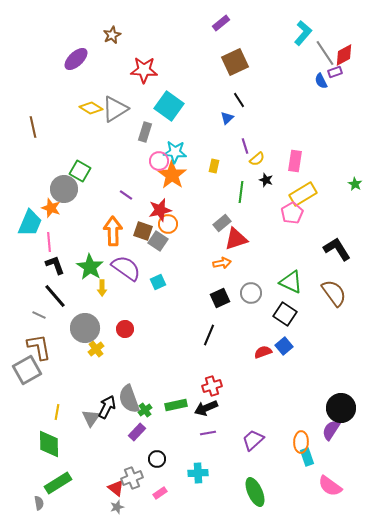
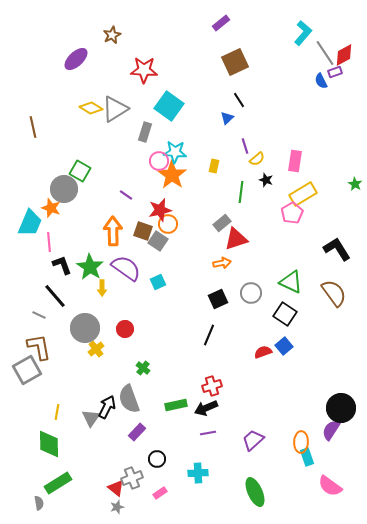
black L-shape at (55, 265): moved 7 px right
black square at (220, 298): moved 2 px left, 1 px down
green cross at (145, 410): moved 2 px left, 42 px up; rotated 16 degrees counterclockwise
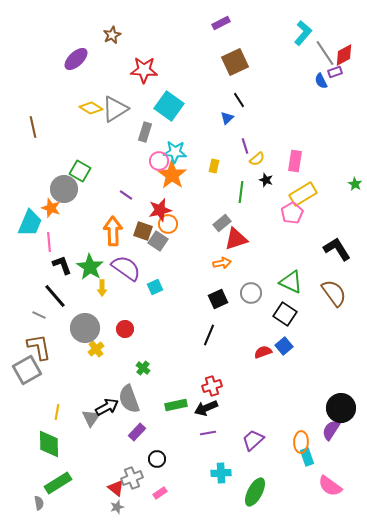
purple rectangle at (221, 23): rotated 12 degrees clockwise
cyan square at (158, 282): moved 3 px left, 5 px down
black arrow at (107, 407): rotated 35 degrees clockwise
cyan cross at (198, 473): moved 23 px right
green ellipse at (255, 492): rotated 52 degrees clockwise
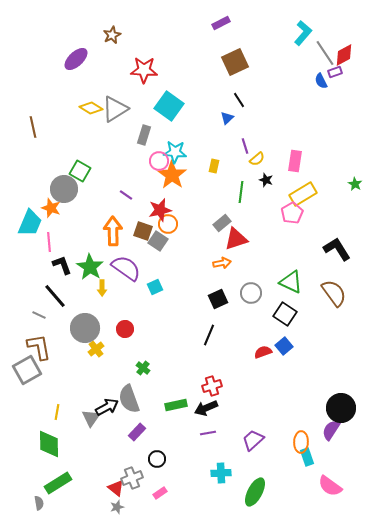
gray rectangle at (145, 132): moved 1 px left, 3 px down
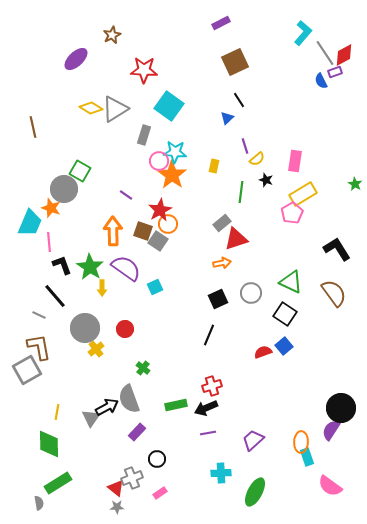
red star at (160, 210): rotated 15 degrees counterclockwise
gray star at (117, 507): rotated 16 degrees clockwise
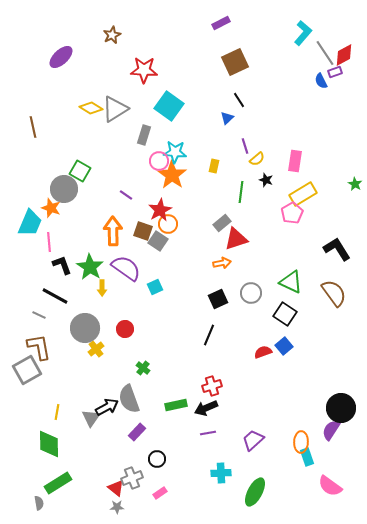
purple ellipse at (76, 59): moved 15 px left, 2 px up
black line at (55, 296): rotated 20 degrees counterclockwise
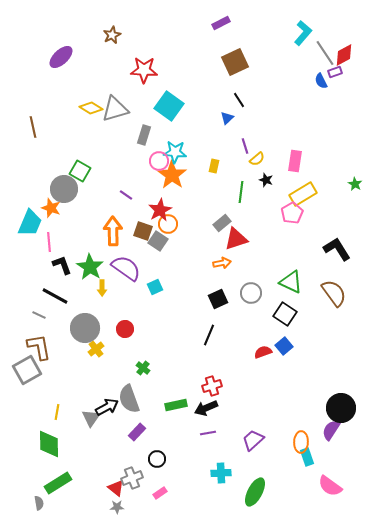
gray triangle at (115, 109): rotated 16 degrees clockwise
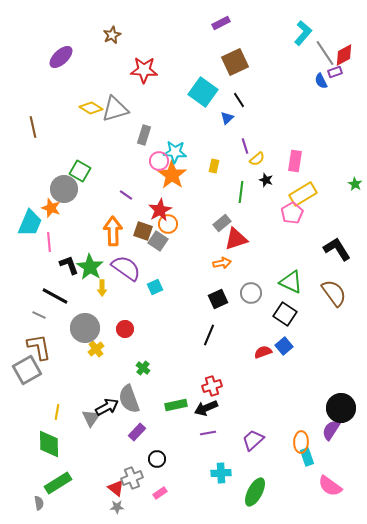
cyan square at (169, 106): moved 34 px right, 14 px up
black L-shape at (62, 265): moved 7 px right
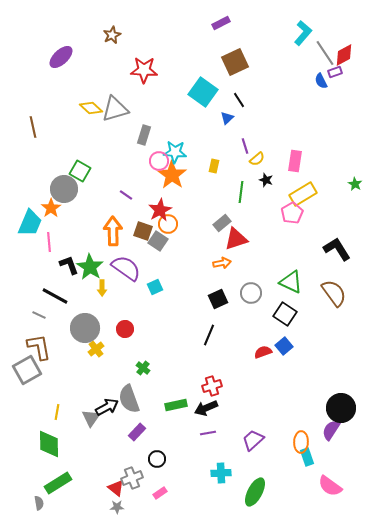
yellow diamond at (91, 108): rotated 10 degrees clockwise
orange star at (51, 208): rotated 18 degrees clockwise
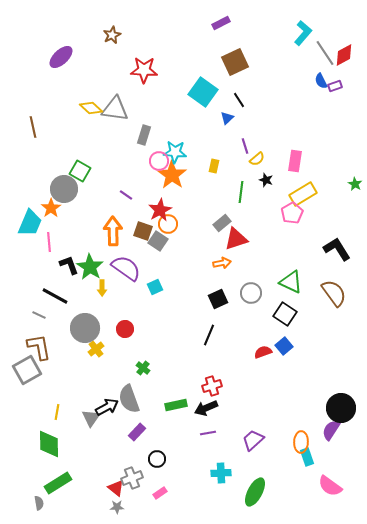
purple rectangle at (335, 72): moved 14 px down
gray triangle at (115, 109): rotated 24 degrees clockwise
